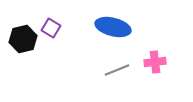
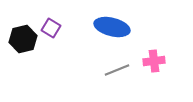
blue ellipse: moved 1 px left
pink cross: moved 1 px left, 1 px up
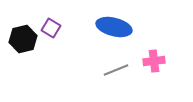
blue ellipse: moved 2 px right
gray line: moved 1 px left
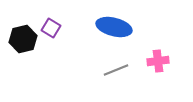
pink cross: moved 4 px right
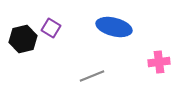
pink cross: moved 1 px right, 1 px down
gray line: moved 24 px left, 6 px down
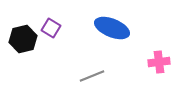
blue ellipse: moved 2 px left, 1 px down; rotated 8 degrees clockwise
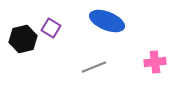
blue ellipse: moved 5 px left, 7 px up
pink cross: moved 4 px left
gray line: moved 2 px right, 9 px up
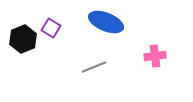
blue ellipse: moved 1 px left, 1 px down
black hexagon: rotated 8 degrees counterclockwise
pink cross: moved 6 px up
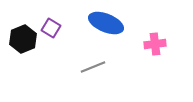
blue ellipse: moved 1 px down
pink cross: moved 12 px up
gray line: moved 1 px left
